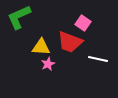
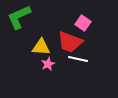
white line: moved 20 px left
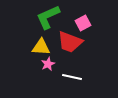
green L-shape: moved 29 px right
pink square: rotated 28 degrees clockwise
white line: moved 6 px left, 18 px down
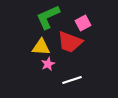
white line: moved 3 px down; rotated 30 degrees counterclockwise
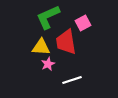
red trapezoid: moved 4 px left; rotated 60 degrees clockwise
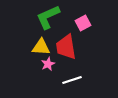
red trapezoid: moved 5 px down
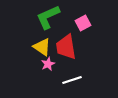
yellow triangle: moved 1 px right; rotated 30 degrees clockwise
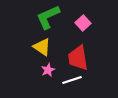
pink square: rotated 14 degrees counterclockwise
red trapezoid: moved 12 px right, 11 px down
pink star: moved 6 px down
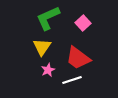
green L-shape: moved 1 px down
yellow triangle: rotated 30 degrees clockwise
red trapezoid: rotated 44 degrees counterclockwise
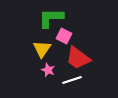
green L-shape: moved 3 px right; rotated 24 degrees clockwise
pink square: moved 19 px left, 13 px down; rotated 21 degrees counterclockwise
yellow triangle: moved 2 px down
pink star: rotated 24 degrees counterclockwise
